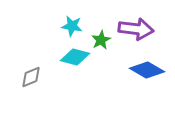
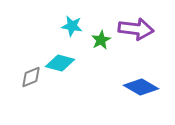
cyan diamond: moved 15 px left, 6 px down
blue diamond: moved 6 px left, 17 px down
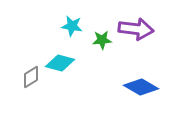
green star: moved 1 px right; rotated 24 degrees clockwise
gray diamond: rotated 10 degrees counterclockwise
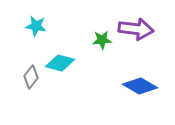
cyan star: moved 36 px left
gray diamond: rotated 20 degrees counterclockwise
blue diamond: moved 1 px left, 1 px up
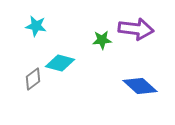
gray diamond: moved 2 px right, 2 px down; rotated 15 degrees clockwise
blue diamond: rotated 12 degrees clockwise
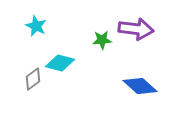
cyan star: rotated 15 degrees clockwise
